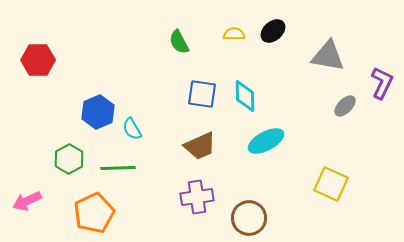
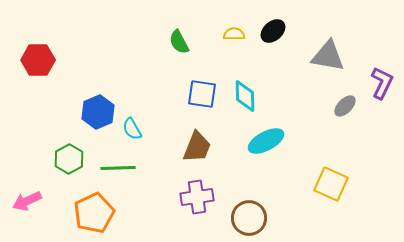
brown trapezoid: moved 3 px left, 1 px down; rotated 44 degrees counterclockwise
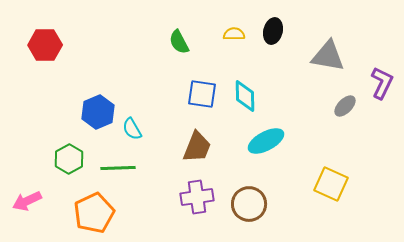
black ellipse: rotated 35 degrees counterclockwise
red hexagon: moved 7 px right, 15 px up
brown circle: moved 14 px up
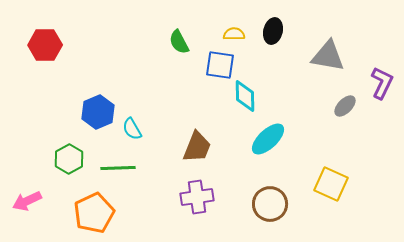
blue square: moved 18 px right, 29 px up
cyan ellipse: moved 2 px right, 2 px up; rotated 15 degrees counterclockwise
brown circle: moved 21 px right
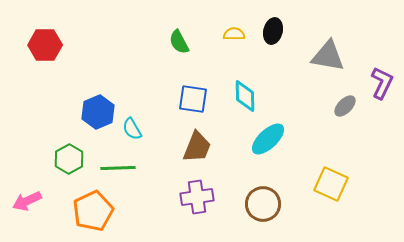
blue square: moved 27 px left, 34 px down
brown circle: moved 7 px left
orange pentagon: moved 1 px left, 2 px up
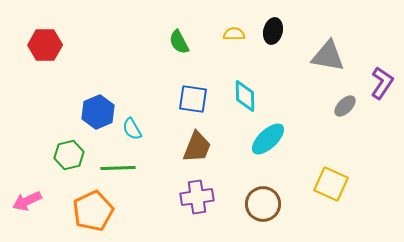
purple L-shape: rotated 8 degrees clockwise
green hexagon: moved 4 px up; rotated 16 degrees clockwise
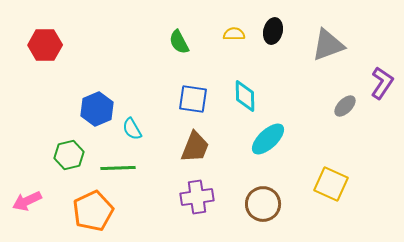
gray triangle: moved 11 px up; rotated 30 degrees counterclockwise
blue hexagon: moved 1 px left, 3 px up
brown trapezoid: moved 2 px left
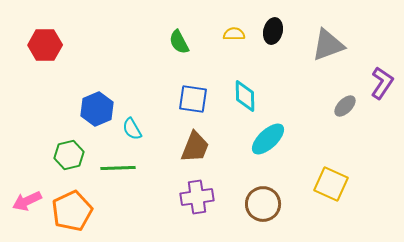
orange pentagon: moved 21 px left
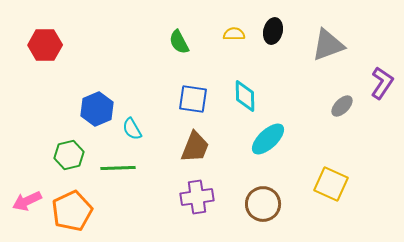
gray ellipse: moved 3 px left
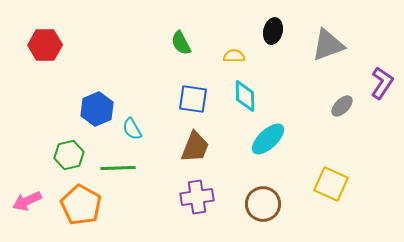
yellow semicircle: moved 22 px down
green semicircle: moved 2 px right, 1 px down
orange pentagon: moved 9 px right, 6 px up; rotated 18 degrees counterclockwise
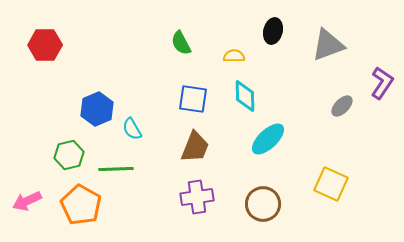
green line: moved 2 px left, 1 px down
